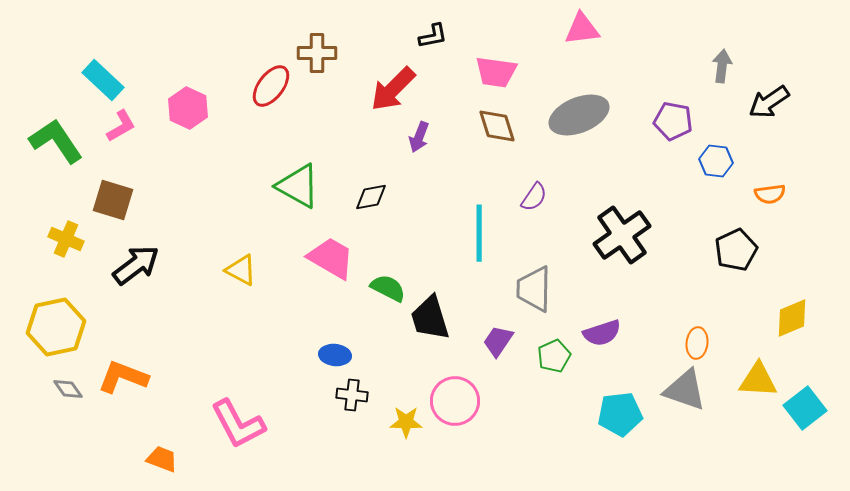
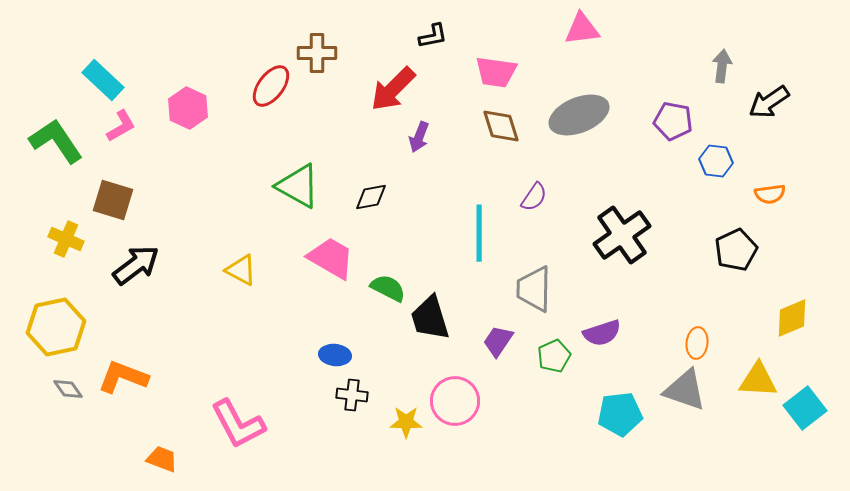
brown diamond at (497, 126): moved 4 px right
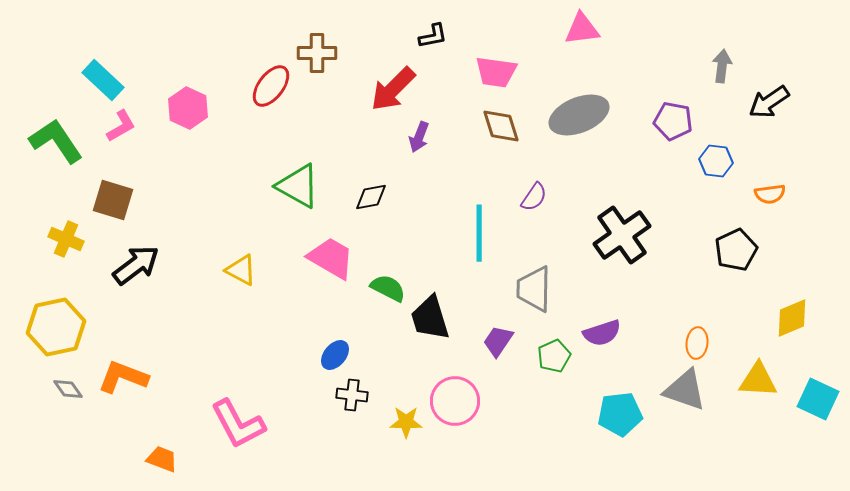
blue ellipse at (335, 355): rotated 56 degrees counterclockwise
cyan square at (805, 408): moved 13 px right, 9 px up; rotated 27 degrees counterclockwise
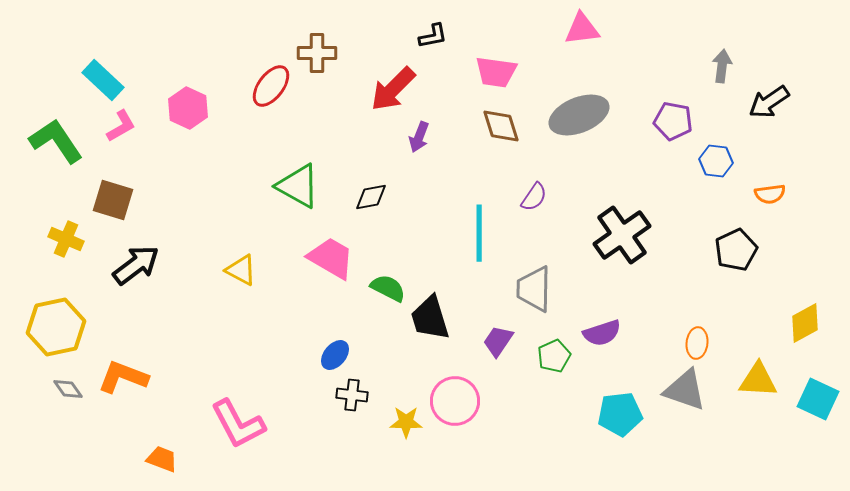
yellow diamond at (792, 318): moved 13 px right, 5 px down; rotated 6 degrees counterclockwise
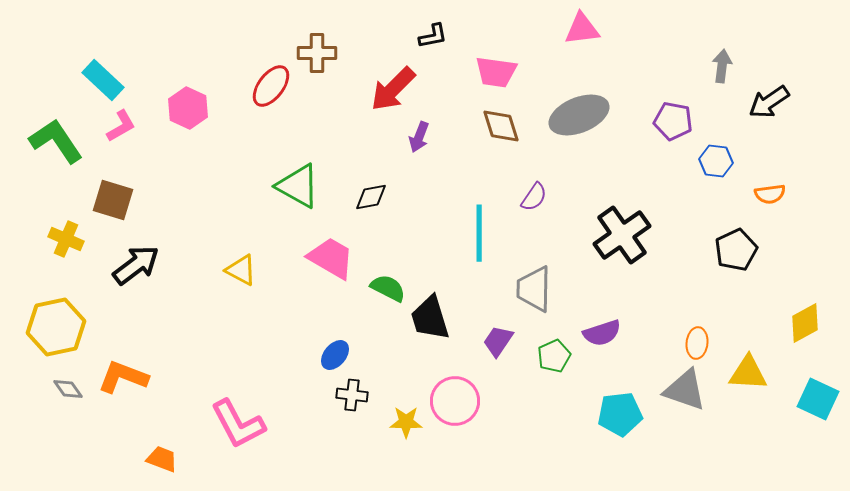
yellow triangle at (758, 380): moved 10 px left, 7 px up
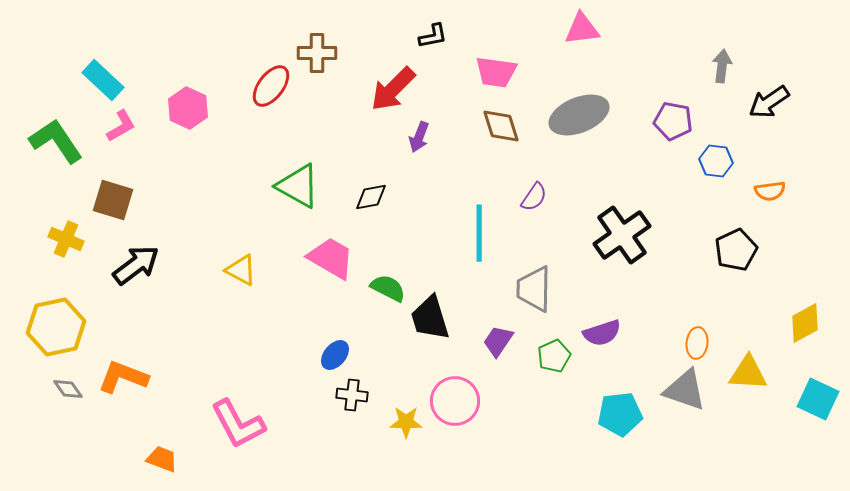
orange semicircle at (770, 194): moved 3 px up
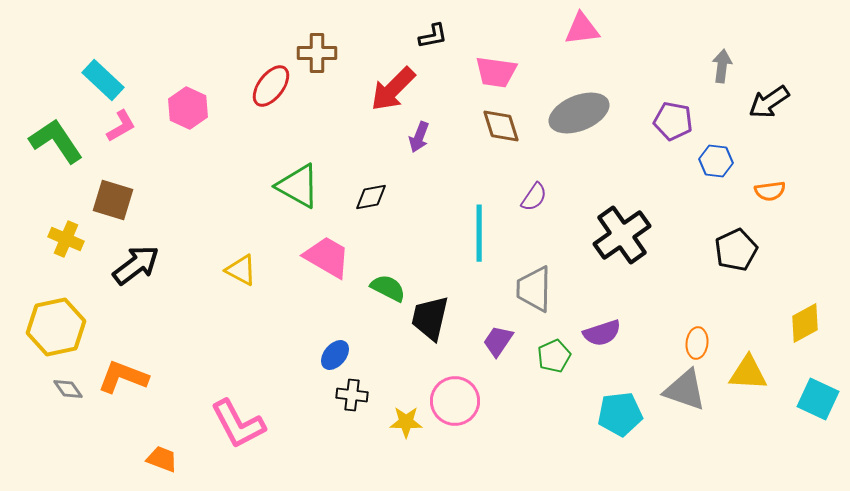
gray ellipse at (579, 115): moved 2 px up
pink trapezoid at (331, 258): moved 4 px left, 1 px up
black trapezoid at (430, 318): rotated 30 degrees clockwise
